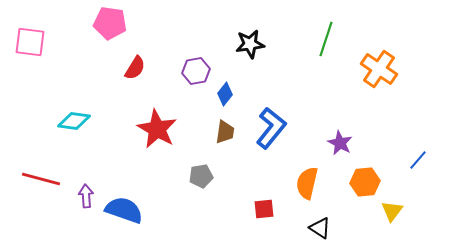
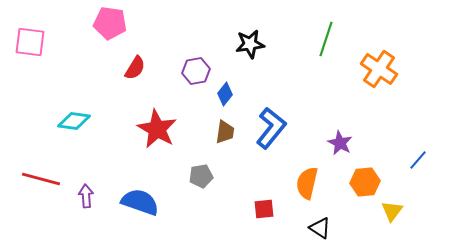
blue semicircle: moved 16 px right, 8 px up
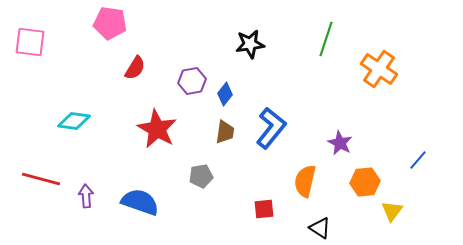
purple hexagon: moved 4 px left, 10 px down
orange semicircle: moved 2 px left, 2 px up
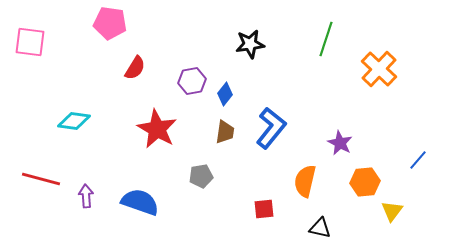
orange cross: rotated 9 degrees clockwise
black triangle: rotated 20 degrees counterclockwise
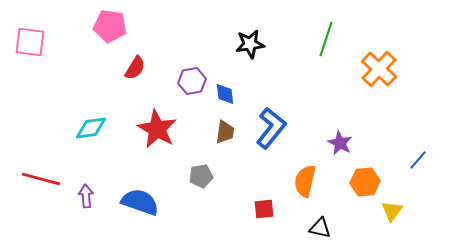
pink pentagon: moved 3 px down
blue diamond: rotated 45 degrees counterclockwise
cyan diamond: moved 17 px right, 7 px down; rotated 16 degrees counterclockwise
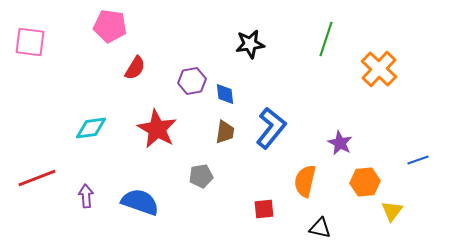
blue line: rotated 30 degrees clockwise
red line: moved 4 px left, 1 px up; rotated 36 degrees counterclockwise
